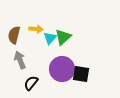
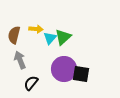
purple circle: moved 2 px right
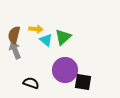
cyan triangle: moved 4 px left, 2 px down; rotated 32 degrees counterclockwise
gray arrow: moved 5 px left, 10 px up
purple circle: moved 1 px right, 1 px down
black square: moved 2 px right, 8 px down
black semicircle: rotated 70 degrees clockwise
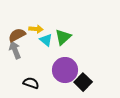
brown semicircle: moved 3 px right; rotated 48 degrees clockwise
black square: rotated 36 degrees clockwise
